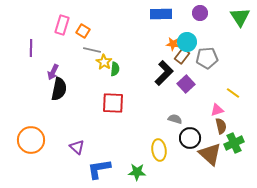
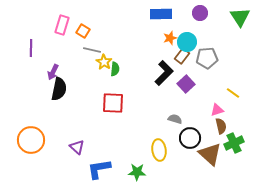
orange star: moved 3 px left, 6 px up; rotated 24 degrees counterclockwise
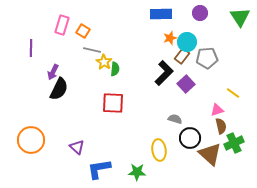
black semicircle: rotated 15 degrees clockwise
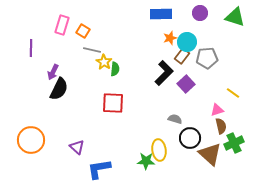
green triangle: moved 5 px left; rotated 40 degrees counterclockwise
green star: moved 9 px right, 11 px up
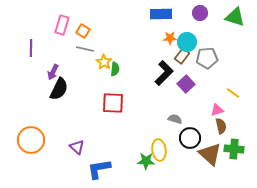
orange star: rotated 16 degrees clockwise
gray line: moved 7 px left, 1 px up
green cross: moved 6 px down; rotated 30 degrees clockwise
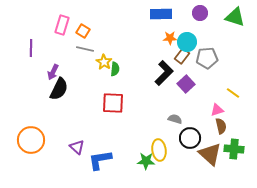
blue L-shape: moved 1 px right, 9 px up
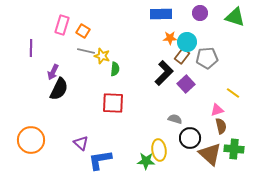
gray line: moved 1 px right, 2 px down
yellow star: moved 2 px left, 6 px up; rotated 14 degrees counterclockwise
purple triangle: moved 4 px right, 4 px up
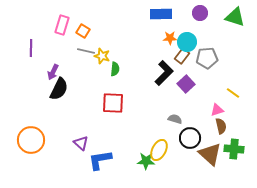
yellow ellipse: rotated 35 degrees clockwise
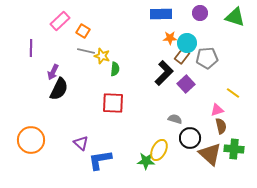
pink rectangle: moved 2 px left, 4 px up; rotated 30 degrees clockwise
cyan circle: moved 1 px down
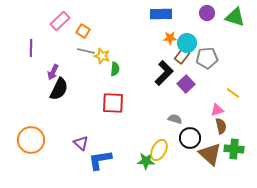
purple circle: moved 7 px right
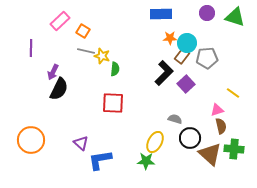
yellow ellipse: moved 4 px left, 8 px up
